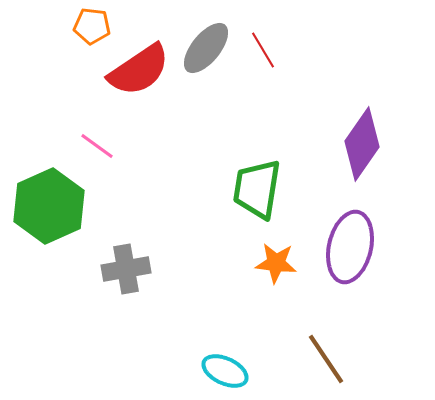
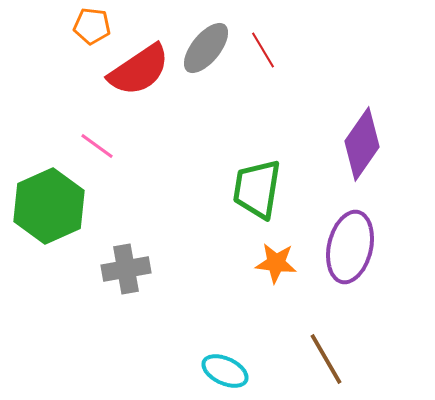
brown line: rotated 4 degrees clockwise
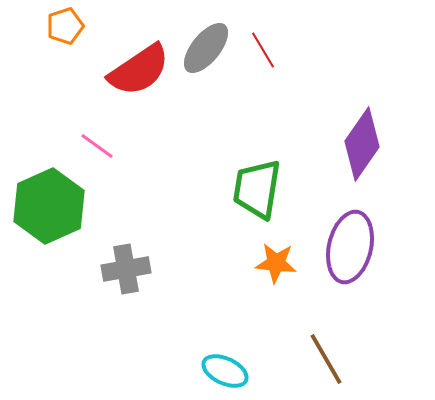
orange pentagon: moved 27 px left; rotated 24 degrees counterclockwise
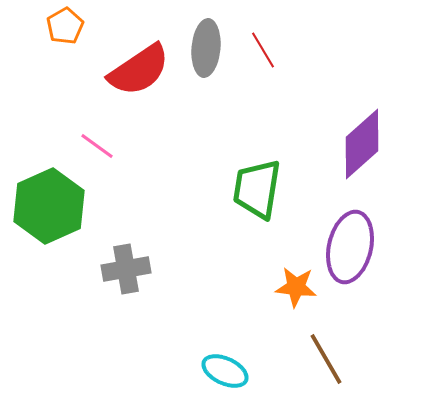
orange pentagon: rotated 12 degrees counterclockwise
gray ellipse: rotated 34 degrees counterclockwise
purple diamond: rotated 14 degrees clockwise
orange star: moved 20 px right, 24 px down
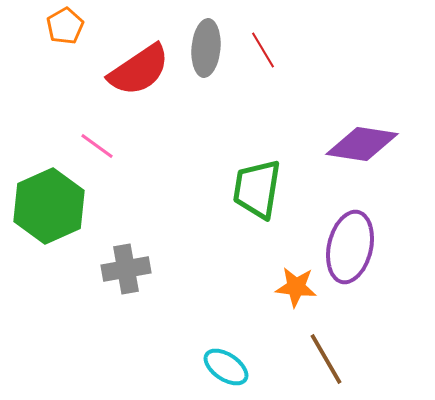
purple diamond: rotated 50 degrees clockwise
cyan ellipse: moved 1 px right, 4 px up; rotated 9 degrees clockwise
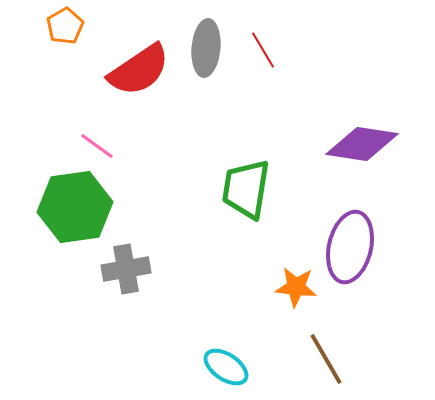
green trapezoid: moved 11 px left
green hexagon: moved 26 px right, 1 px down; rotated 16 degrees clockwise
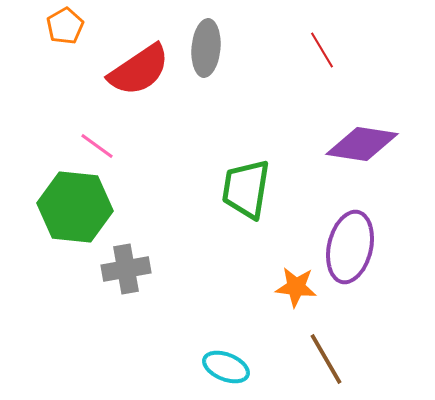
red line: moved 59 px right
green hexagon: rotated 14 degrees clockwise
cyan ellipse: rotated 12 degrees counterclockwise
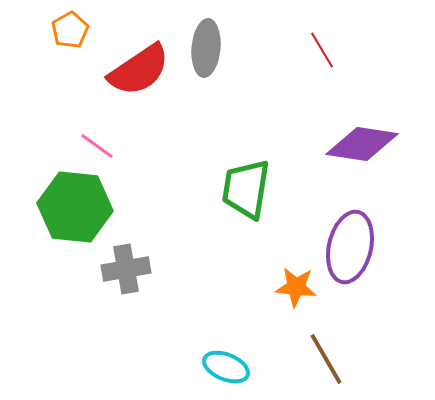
orange pentagon: moved 5 px right, 4 px down
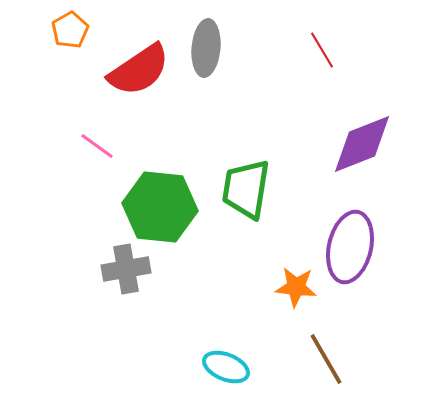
purple diamond: rotated 30 degrees counterclockwise
green hexagon: moved 85 px right
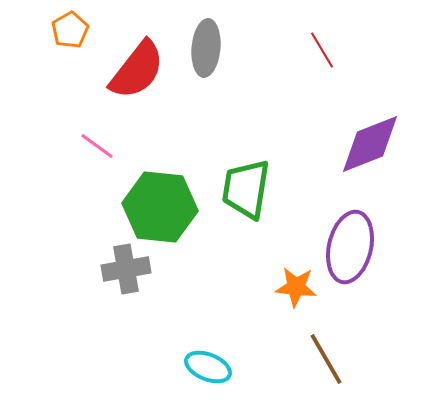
red semicircle: moved 2 px left; rotated 18 degrees counterclockwise
purple diamond: moved 8 px right
cyan ellipse: moved 18 px left
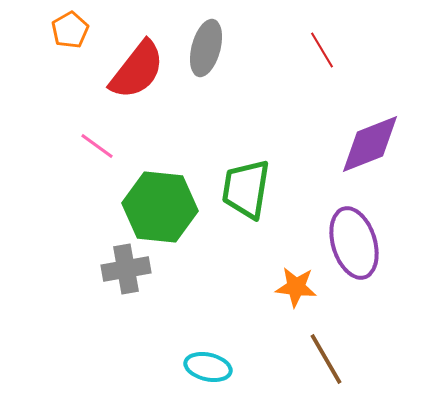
gray ellipse: rotated 10 degrees clockwise
purple ellipse: moved 4 px right, 4 px up; rotated 30 degrees counterclockwise
cyan ellipse: rotated 9 degrees counterclockwise
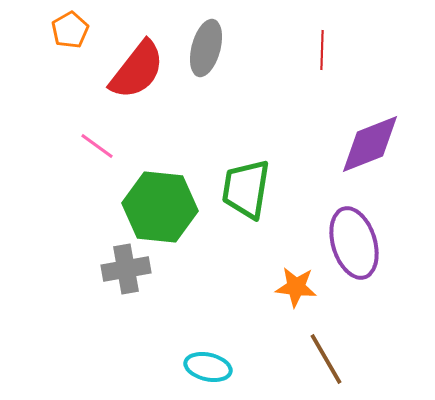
red line: rotated 33 degrees clockwise
